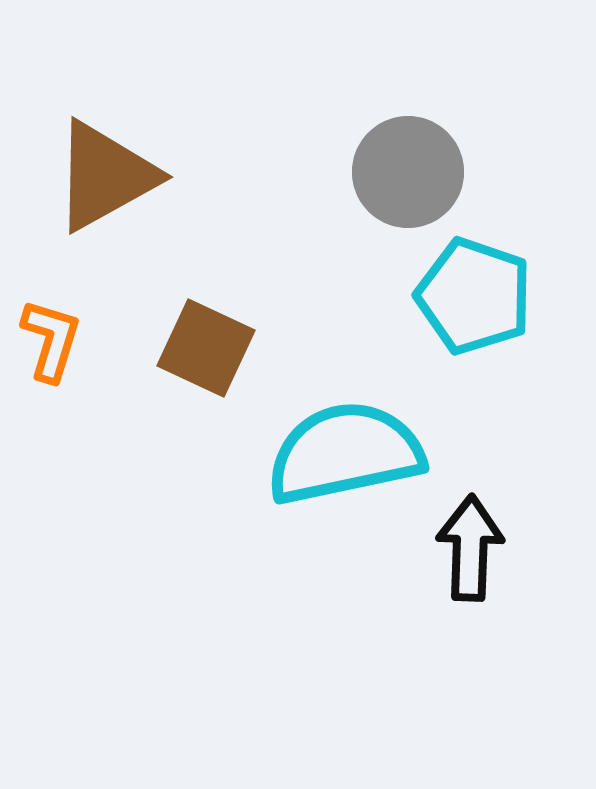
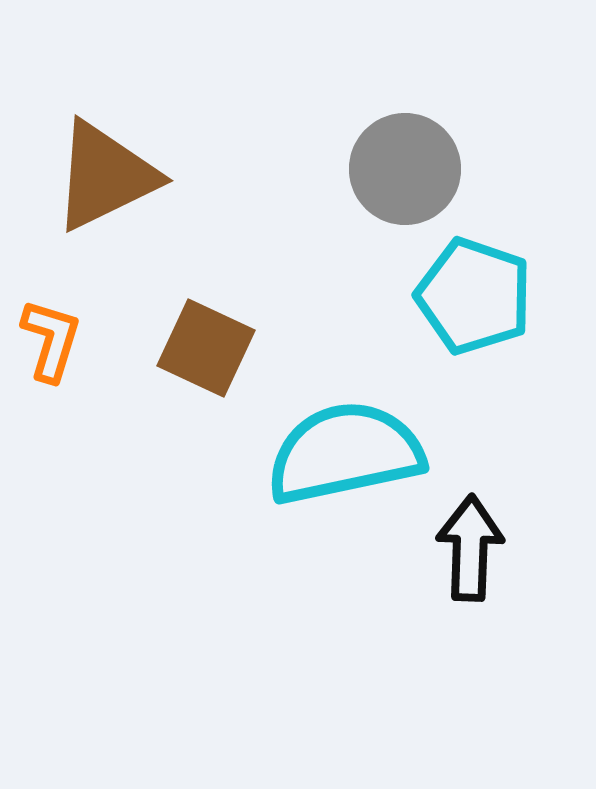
gray circle: moved 3 px left, 3 px up
brown triangle: rotated 3 degrees clockwise
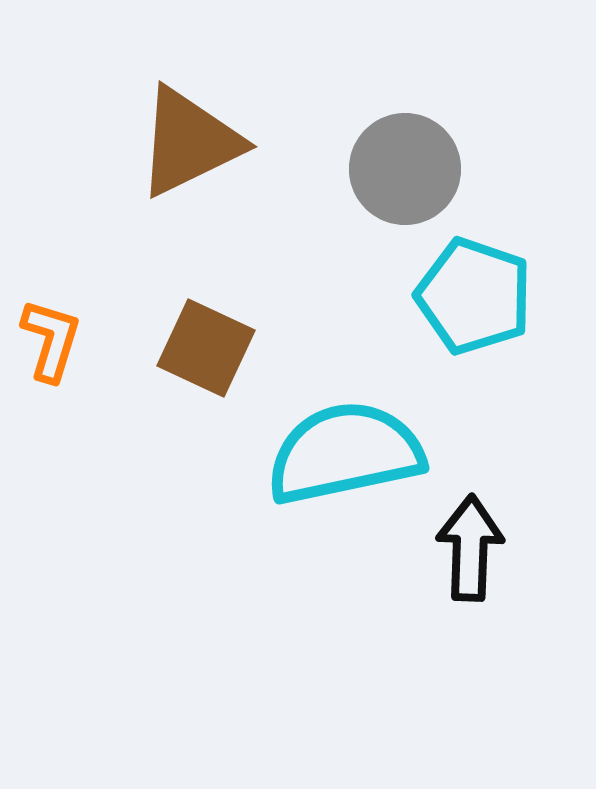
brown triangle: moved 84 px right, 34 px up
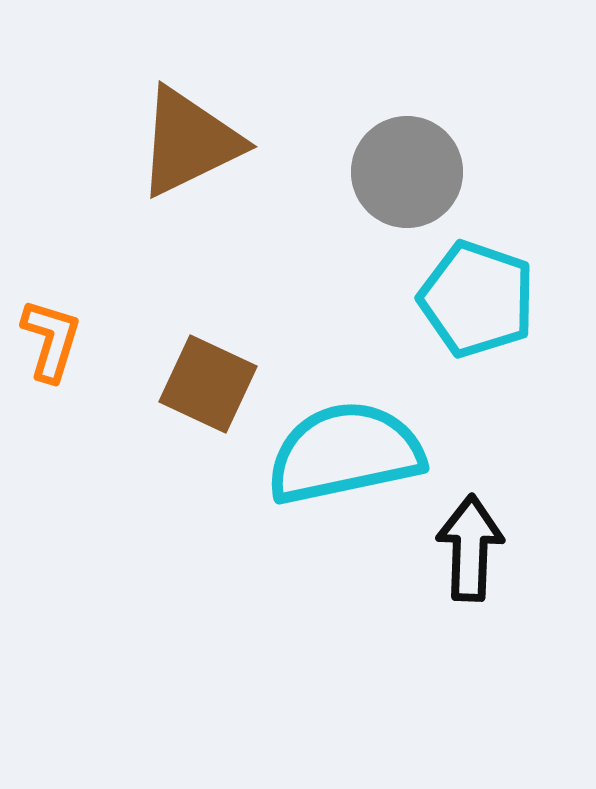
gray circle: moved 2 px right, 3 px down
cyan pentagon: moved 3 px right, 3 px down
brown square: moved 2 px right, 36 px down
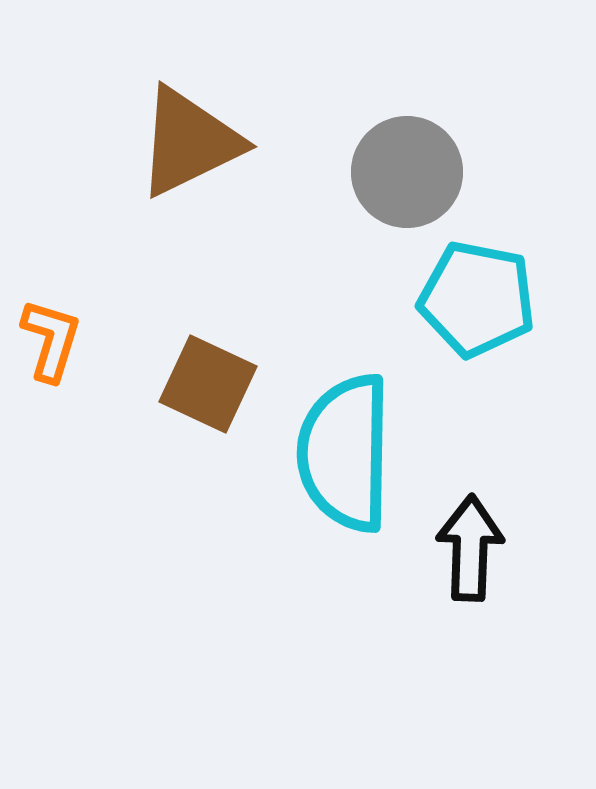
cyan pentagon: rotated 8 degrees counterclockwise
cyan semicircle: rotated 77 degrees counterclockwise
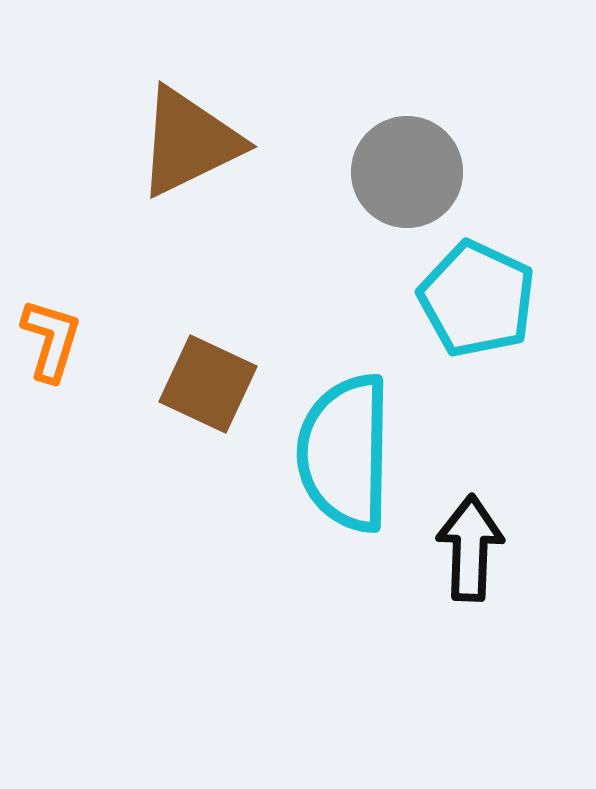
cyan pentagon: rotated 14 degrees clockwise
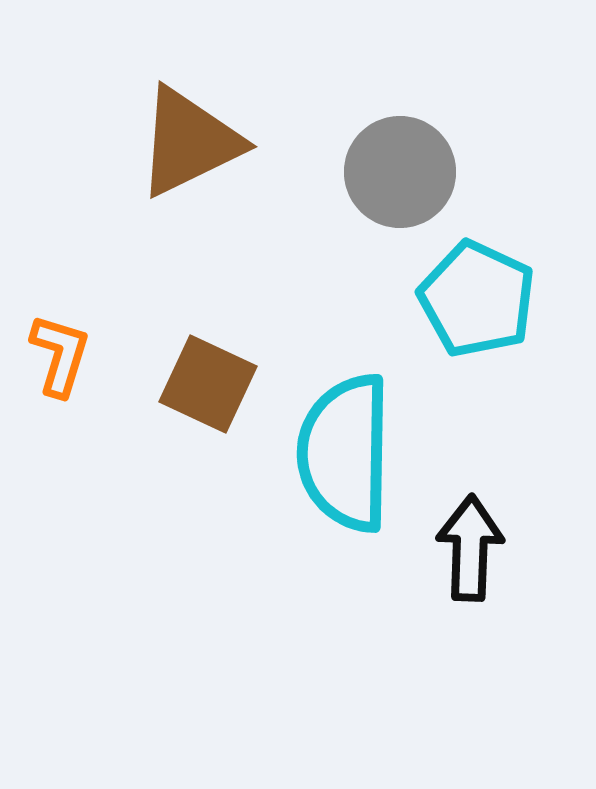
gray circle: moved 7 px left
orange L-shape: moved 9 px right, 15 px down
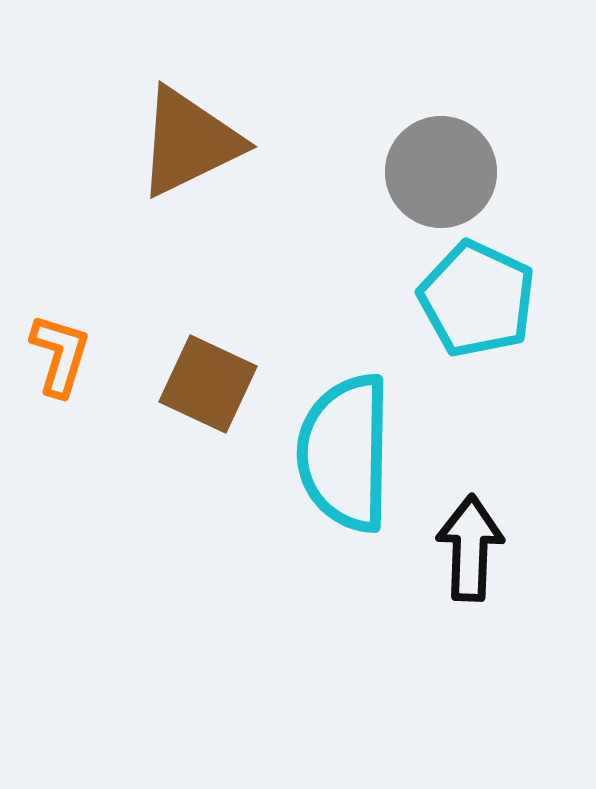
gray circle: moved 41 px right
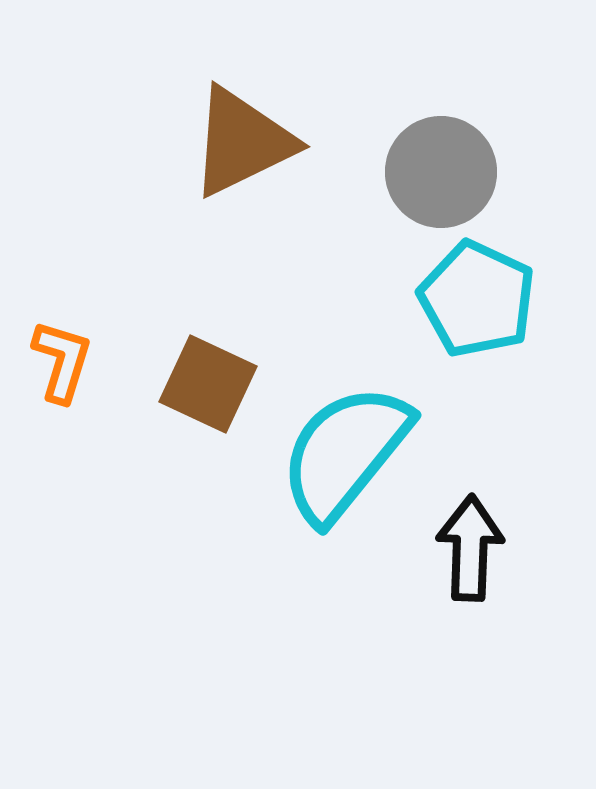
brown triangle: moved 53 px right
orange L-shape: moved 2 px right, 6 px down
cyan semicircle: rotated 38 degrees clockwise
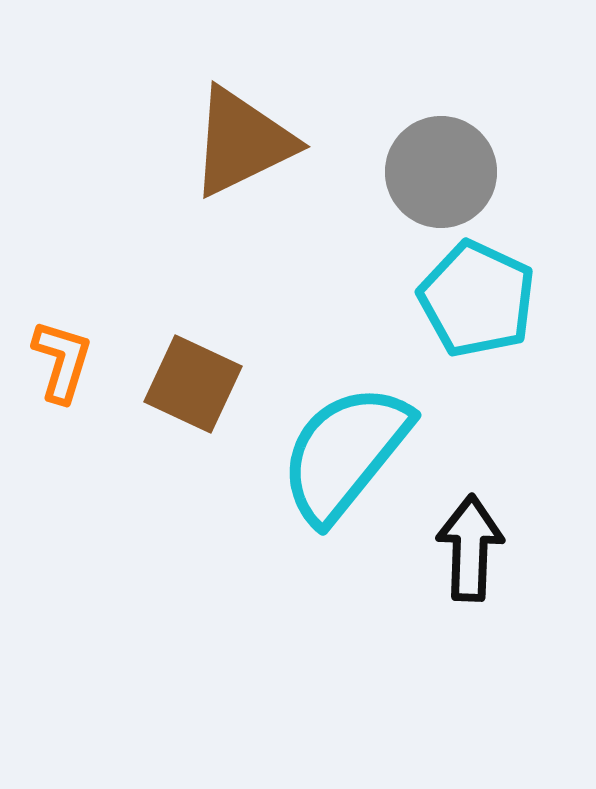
brown square: moved 15 px left
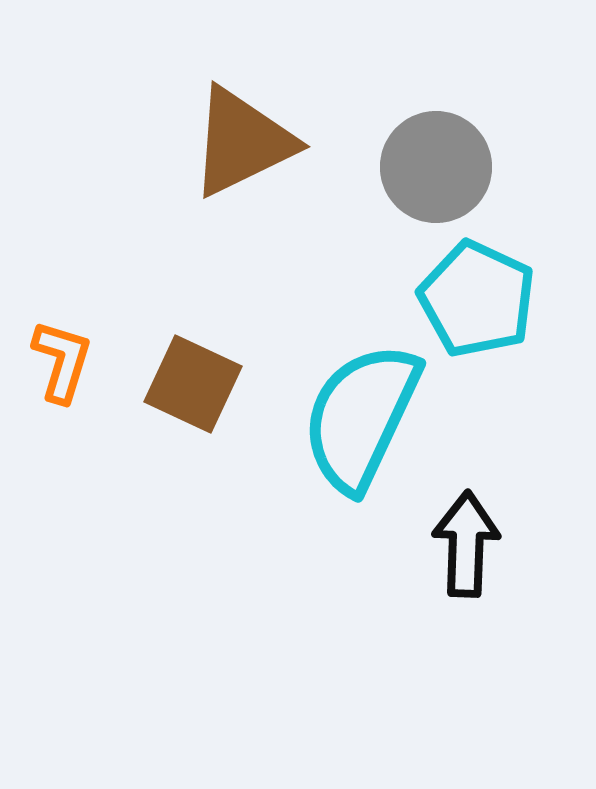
gray circle: moved 5 px left, 5 px up
cyan semicircle: moved 16 px right, 36 px up; rotated 14 degrees counterclockwise
black arrow: moved 4 px left, 4 px up
